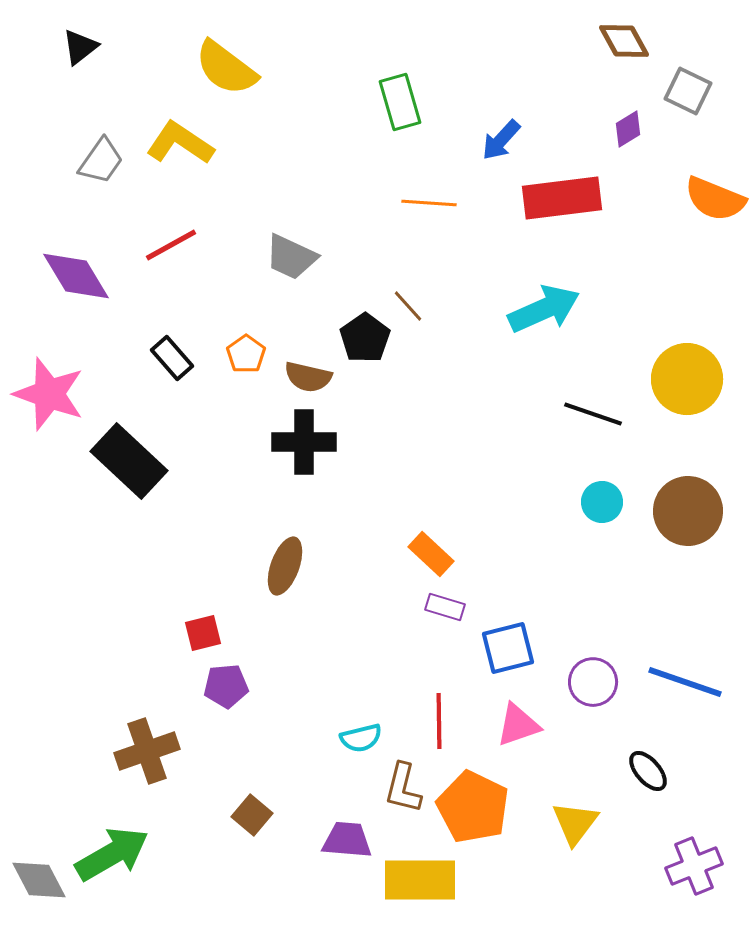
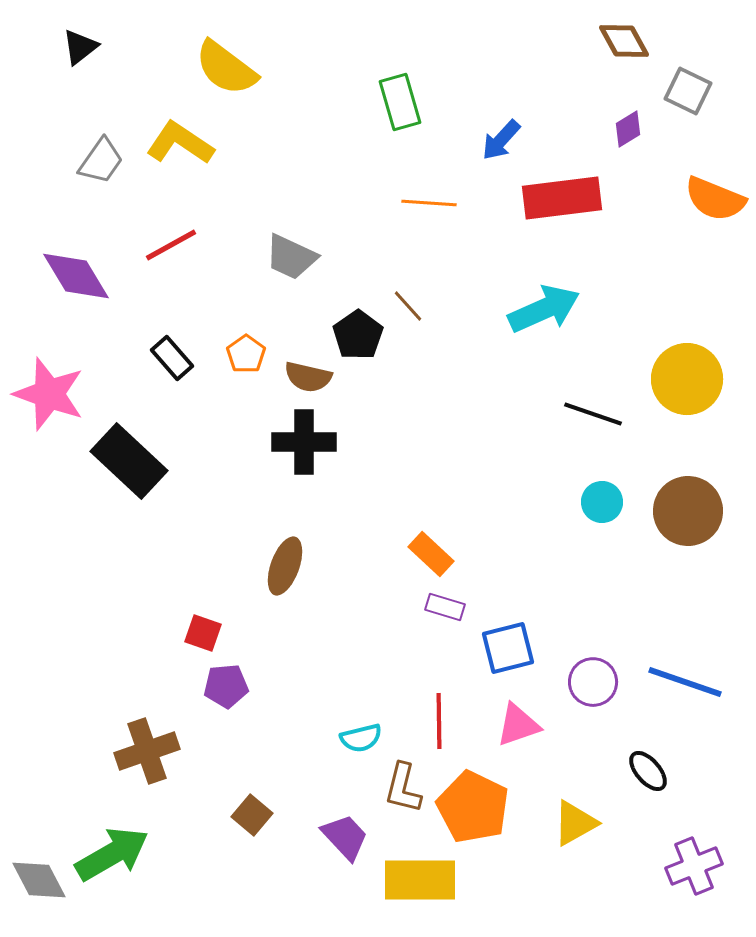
black pentagon at (365, 338): moved 7 px left, 3 px up
red square at (203, 633): rotated 33 degrees clockwise
yellow triangle at (575, 823): rotated 24 degrees clockwise
purple trapezoid at (347, 840): moved 2 px left, 3 px up; rotated 42 degrees clockwise
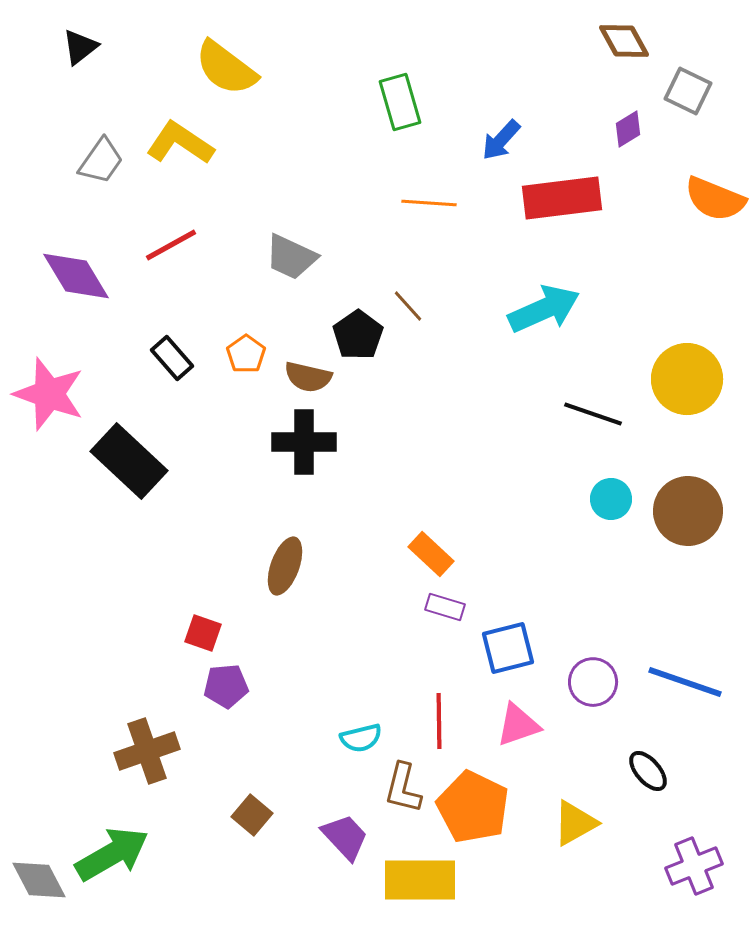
cyan circle at (602, 502): moved 9 px right, 3 px up
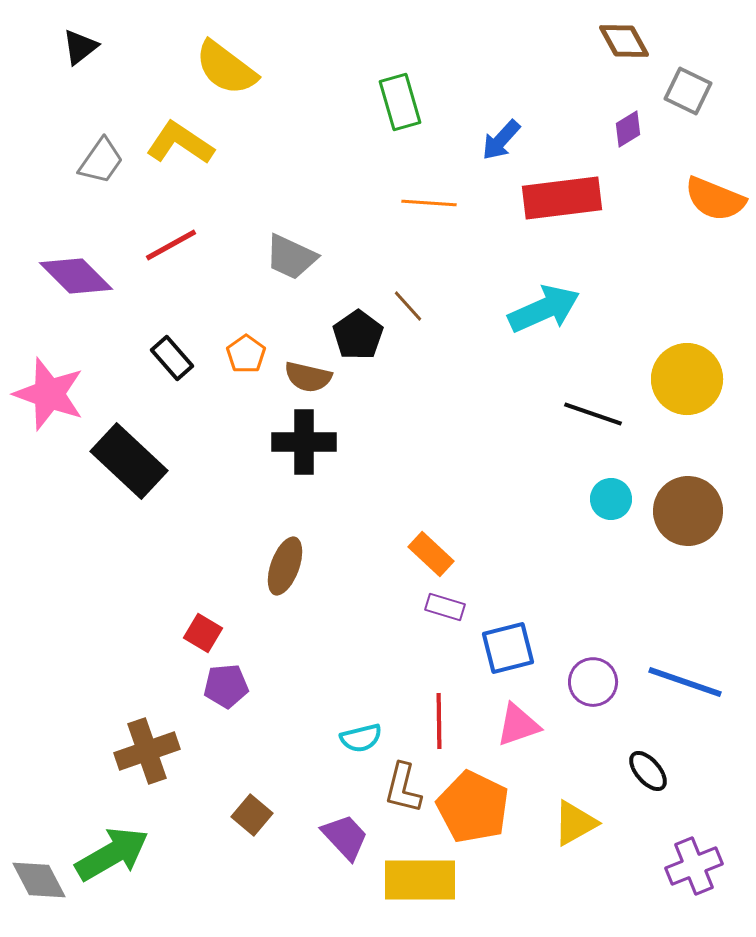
purple diamond at (76, 276): rotated 14 degrees counterclockwise
red square at (203, 633): rotated 12 degrees clockwise
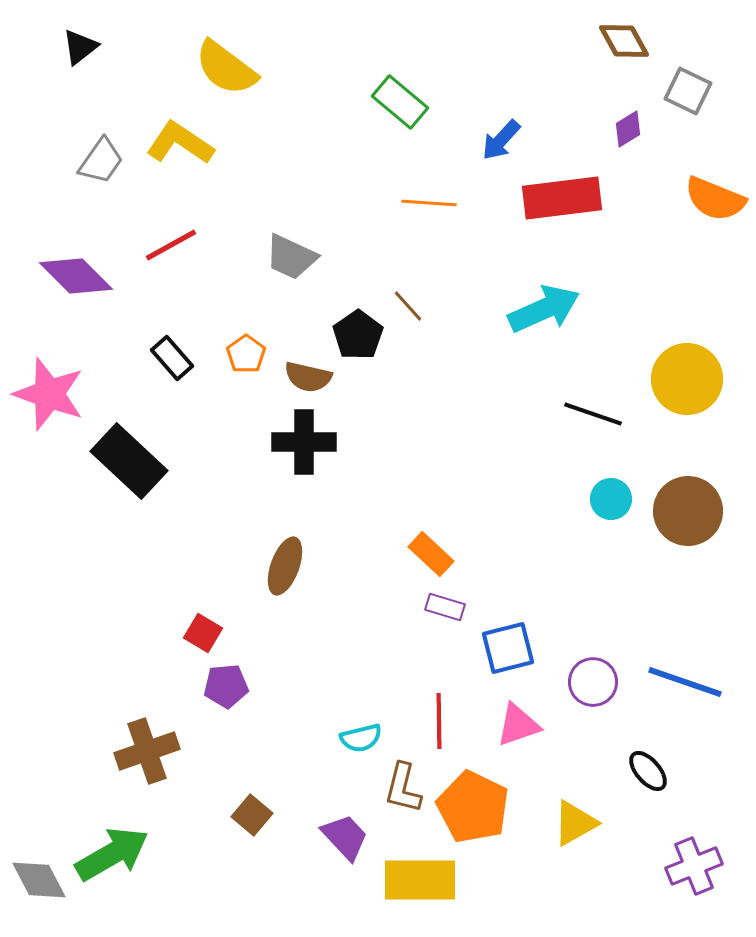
green rectangle at (400, 102): rotated 34 degrees counterclockwise
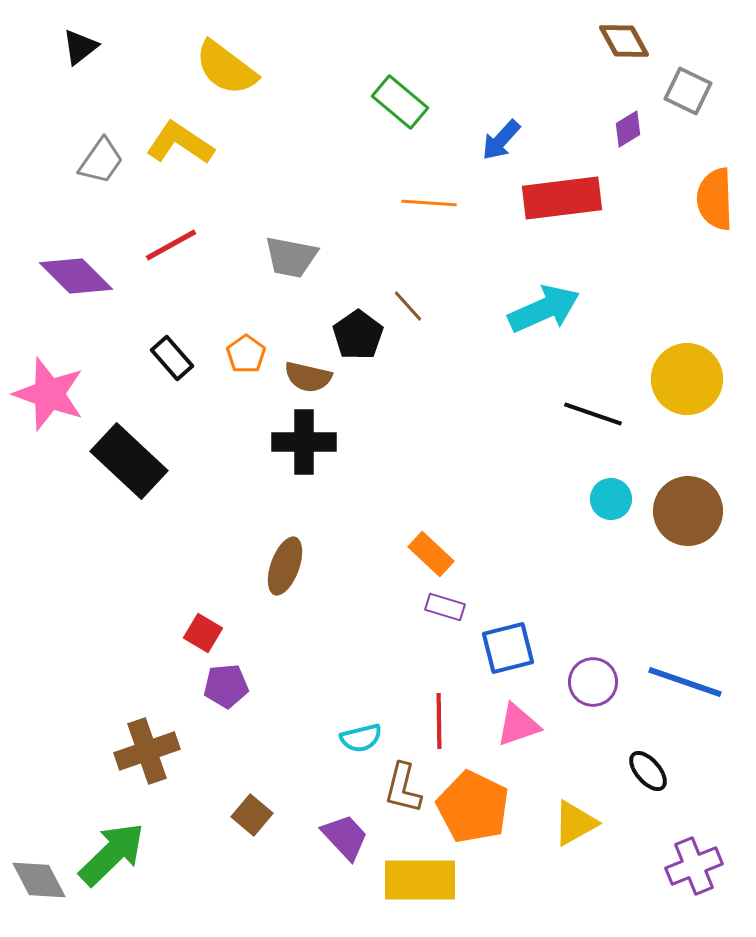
orange semicircle at (715, 199): rotated 66 degrees clockwise
gray trapezoid at (291, 257): rotated 14 degrees counterclockwise
green arrow at (112, 854): rotated 14 degrees counterclockwise
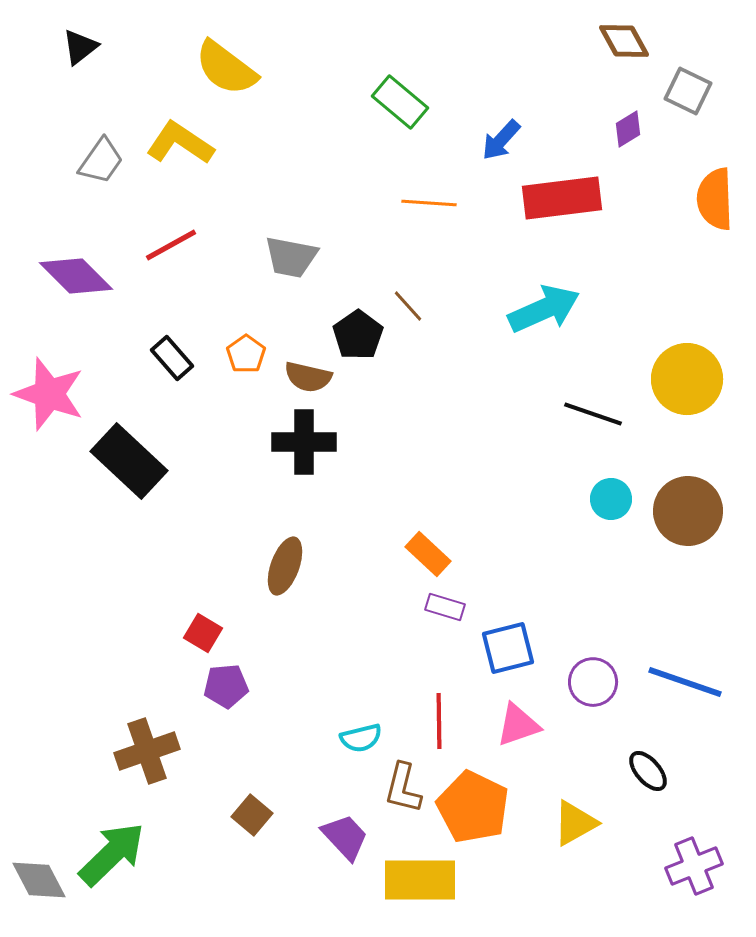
orange rectangle at (431, 554): moved 3 px left
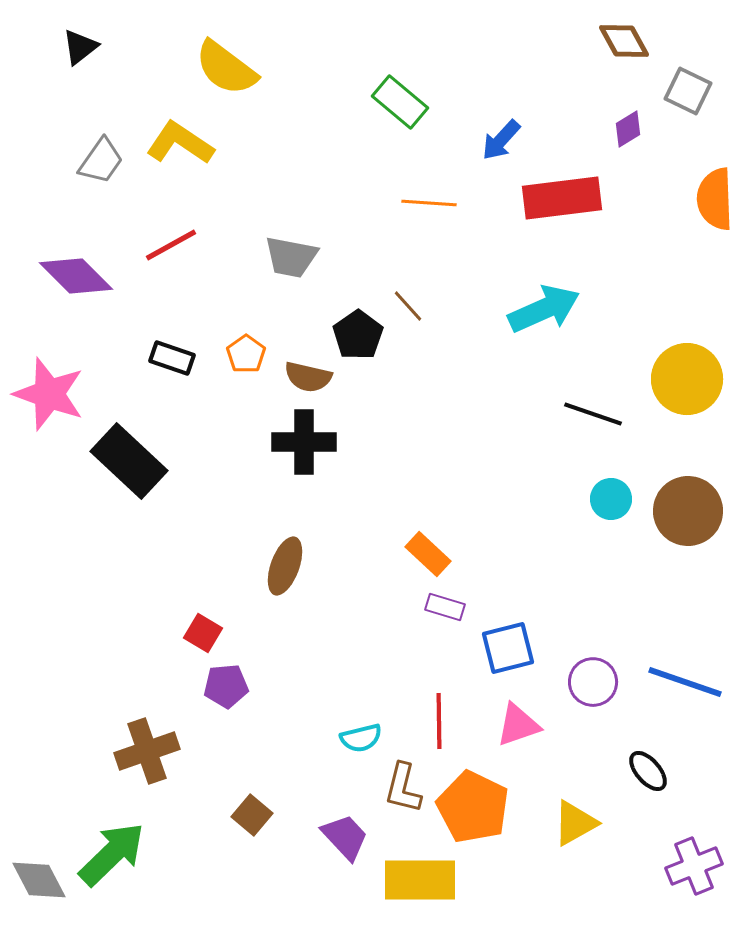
black rectangle at (172, 358): rotated 30 degrees counterclockwise
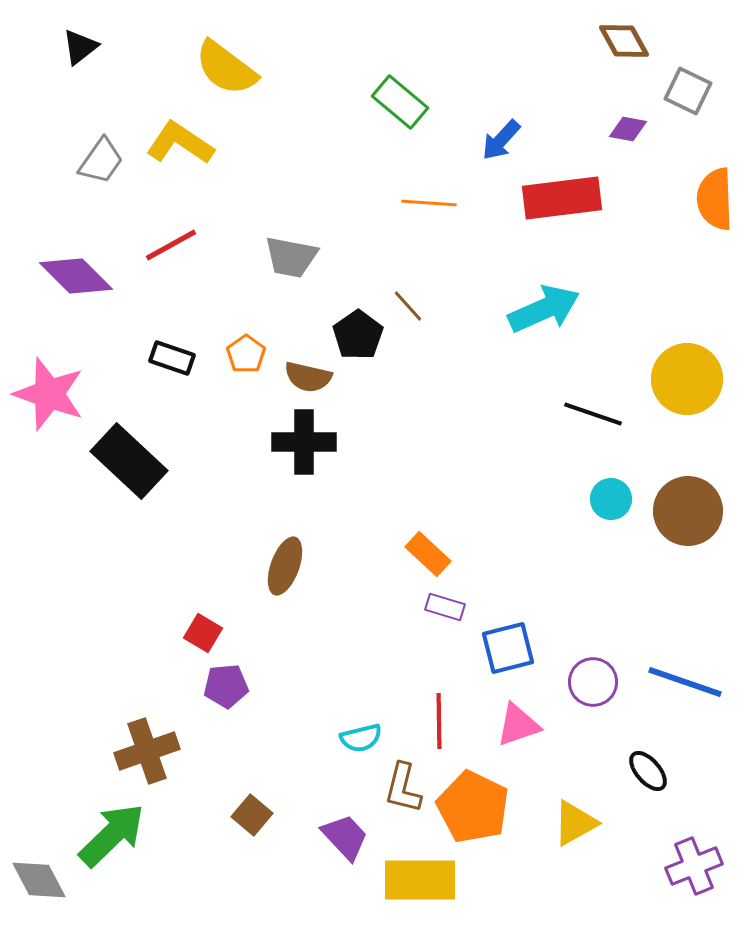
purple diamond at (628, 129): rotated 42 degrees clockwise
green arrow at (112, 854): moved 19 px up
